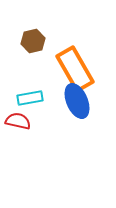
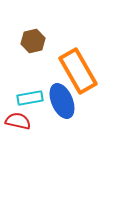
orange rectangle: moved 3 px right, 2 px down
blue ellipse: moved 15 px left
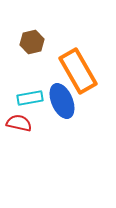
brown hexagon: moved 1 px left, 1 px down
red semicircle: moved 1 px right, 2 px down
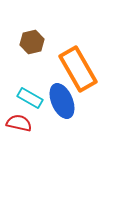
orange rectangle: moved 2 px up
cyan rectangle: rotated 40 degrees clockwise
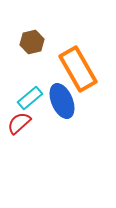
cyan rectangle: rotated 70 degrees counterclockwise
red semicircle: rotated 55 degrees counterclockwise
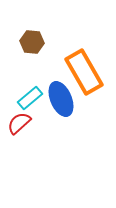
brown hexagon: rotated 20 degrees clockwise
orange rectangle: moved 6 px right, 3 px down
blue ellipse: moved 1 px left, 2 px up
